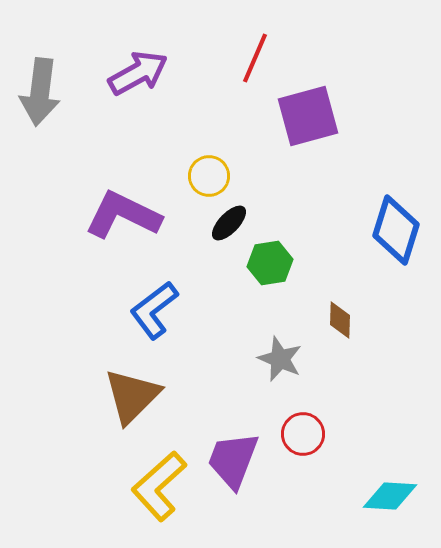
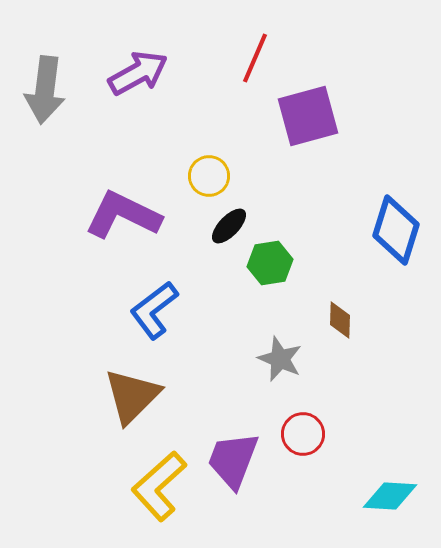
gray arrow: moved 5 px right, 2 px up
black ellipse: moved 3 px down
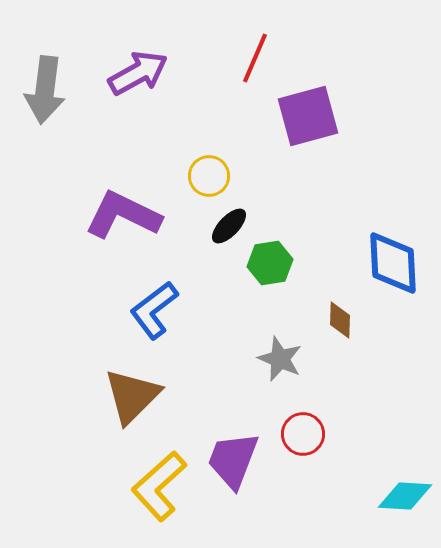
blue diamond: moved 3 px left, 33 px down; rotated 20 degrees counterclockwise
cyan diamond: moved 15 px right
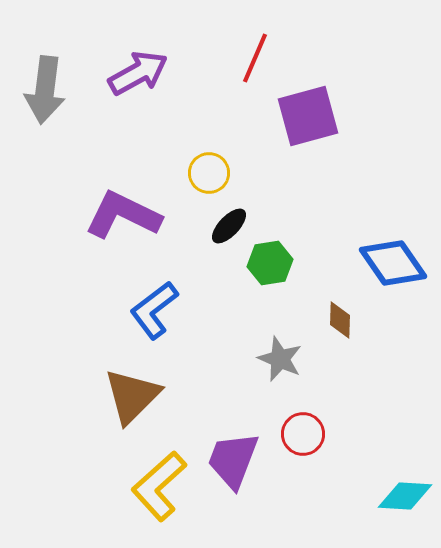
yellow circle: moved 3 px up
blue diamond: rotated 32 degrees counterclockwise
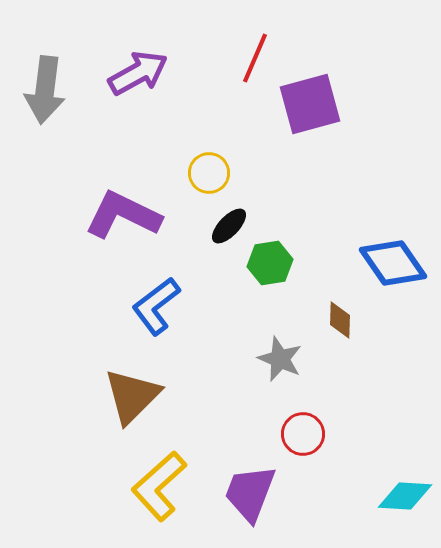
purple square: moved 2 px right, 12 px up
blue L-shape: moved 2 px right, 4 px up
purple trapezoid: moved 17 px right, 33 px down
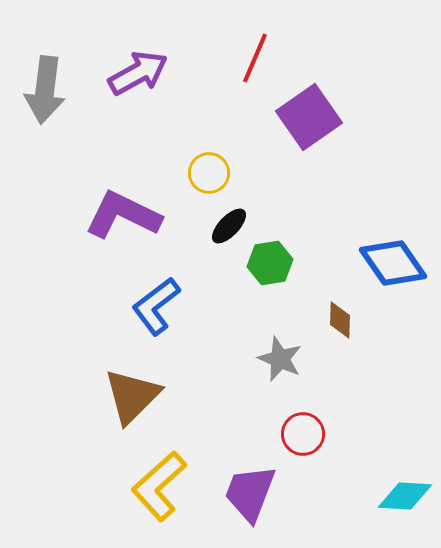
purple square: moved 1 px left, 13 px down; rotated 20 degrees counterclockwise
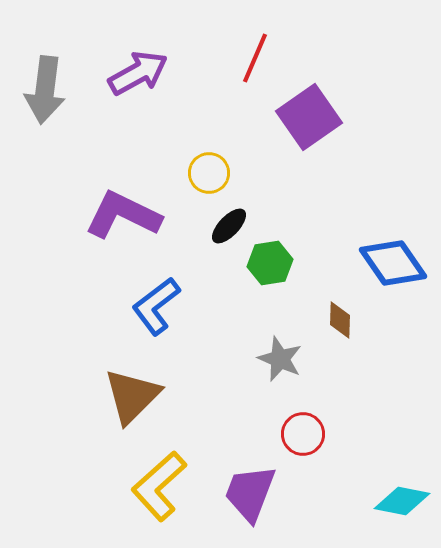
cyan diamond: moved 3 px left, 5 px down; rotated 8 degrees clockwise
